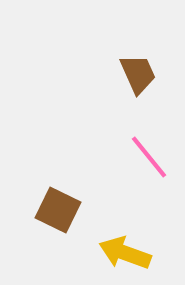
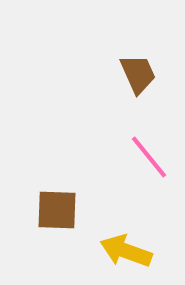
brown square: moved 1 px left; rotated 24 degrees counterclockwise
yellow arrow: moved 1 px right, 2 px up
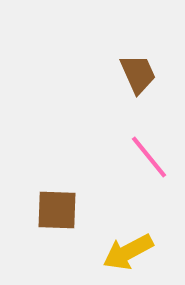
yellow arrow: moved 2 px right, 1 px down; rotated 48 degrees counterclockwise
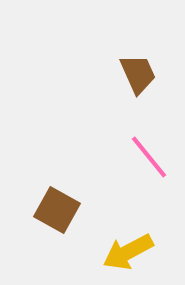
brown square: rotated 27 degrees clockwise
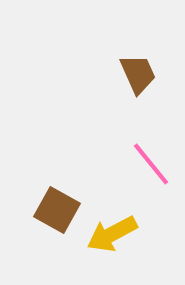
pink line: moved 2 px right, 7 px down
yellow arrow: moved 16 px left, 18 px up
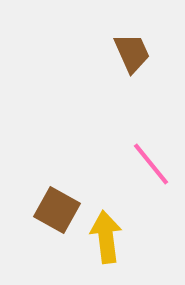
brown trapezoid: moved 6 px left, 21 px up
yellow arrow: moved 6 px left, 3 px down; rotated 111 degrees clockwise
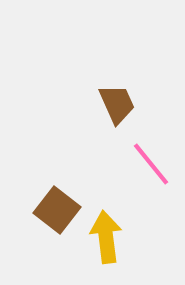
brown trapezoid: moved 15 px left, 51 px down
brown square: rotated 9 degrees clockwise
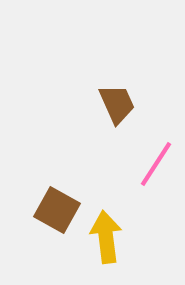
pink line: moved 5 px right; rotated 72 degrees clockwise
brown square: rotated 9 degrees counterclockwise
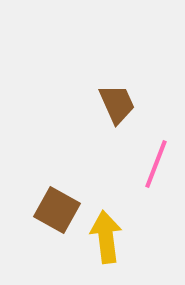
pink line: rotated 12 degrees counterclockwise
